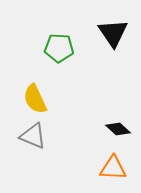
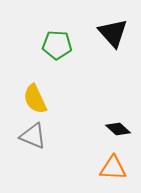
black triangle: rotated 8 degrees counterclockwise
green pentagon: moved 2 px left, 3 px up
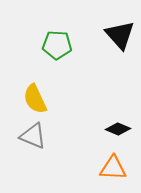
black triangle: moved 7 px right, 2 px down
black diamond: rotated 20 degrees counterclockwise
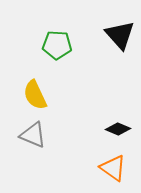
yellow semicircle: moved 4 px up
gray triangle: moved 1 px up
orange triangle: rotated 32 degrees clockwise
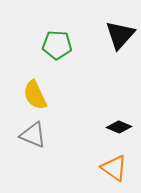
black triangle: rotated 24 degrees clockwise
black diamond: moved 1 px right, 2 px up
orange triangle: moved 1 px right
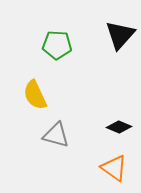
gray triangle: moved 23 px right; rotated 8 degrees counterclockwise
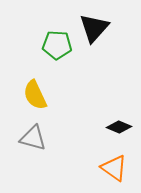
black triangle: moved 26 px left, 7 px up
gray triangle: moved 23 px left, 3 px down
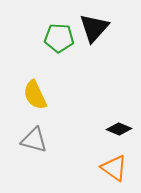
green pentagon: moved 2 px right, 7 px up
black diamond: moved 2 px down
gray triangle: moved 1 px right, 2 px down
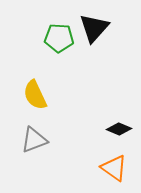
gray triangle: rotated 36 degrees counterclockwise
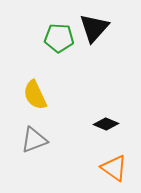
black diamond: moved 13 px left, 5 px up
